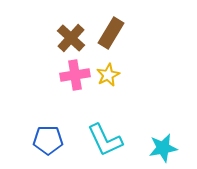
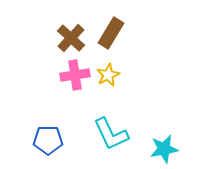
cyan L-shape: moved 6 px right, 6 px up
cyan star: moved 1 px right, 1 px down
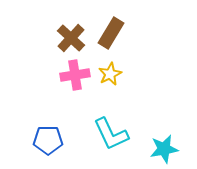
yellow star: moved 2 px right, 1 px up
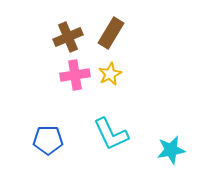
brown cross: moved 3 px left, 1 px up; rotated 24 degrees clockwise
cyan star: moved 7 px right, 1 px down
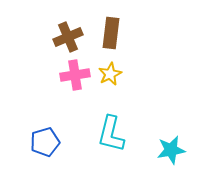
brown rectangle: rotated 24 degrees counterclockwise
cyan L-shape: rotated 39 degrees clockwise
blue pentagon: moved 3 px left, 2 px down; rotated 16 degrees counterclockwise
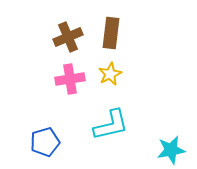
pink cross: moved 5 px left, 4 px down
cyan L-shape: moved 9 px up; rotated 117 degrees counterclockwise
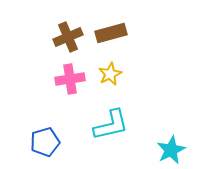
brown rectangle: rotated 68 degrees clockwise
cyan star: rotated 16 degrees counterclockwise
